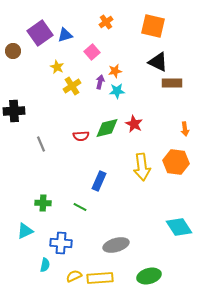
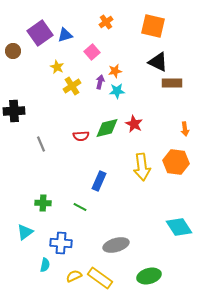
cyan triangle: moved 1 px down; rotated 12 degrees counterclockwise
yellow rectangle: rotated 40 degrees clockwise
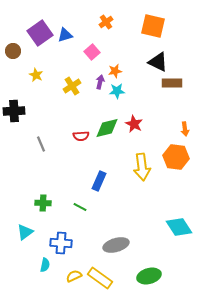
yellow star: moved 21 px left, 8 px down
orange hexagon: moved 5 px up
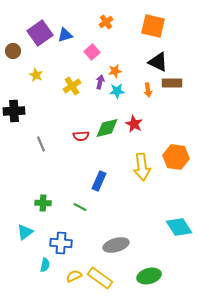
orange arrow: moved 37 px left, 39 px up
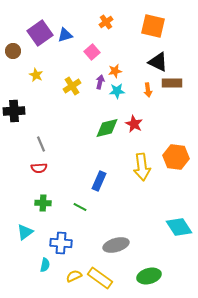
red semicircle: moved 42 px left, 32 px down
